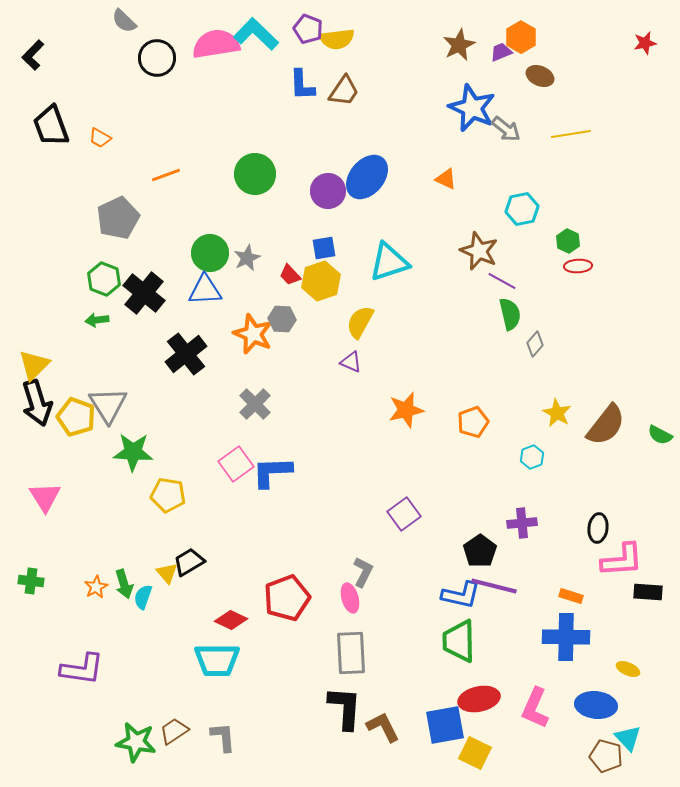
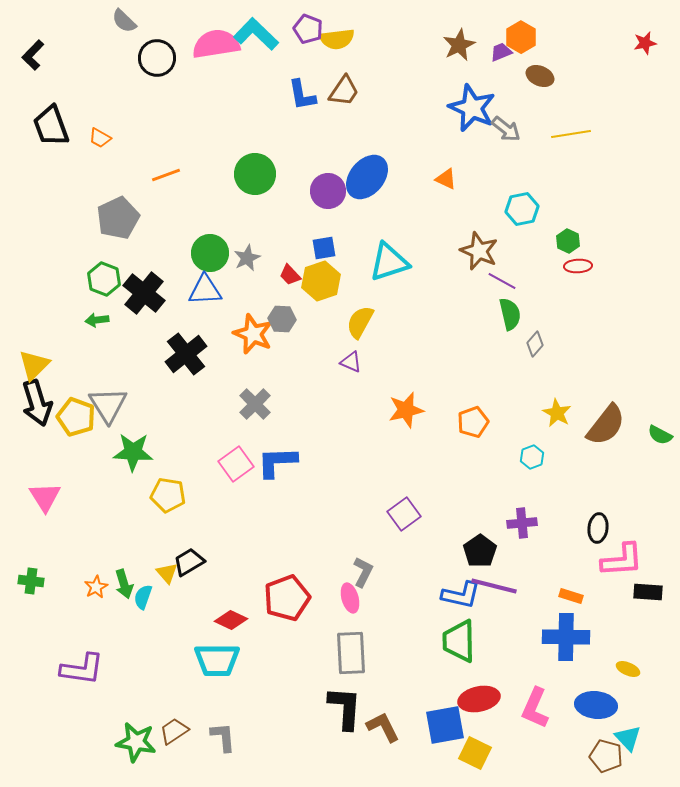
blue L-shape at (302, 85): moved 10 px down; rotated 8 degrees counterclockwise
blue L-shape at (272, 472): moved 5 px right, 10 px up
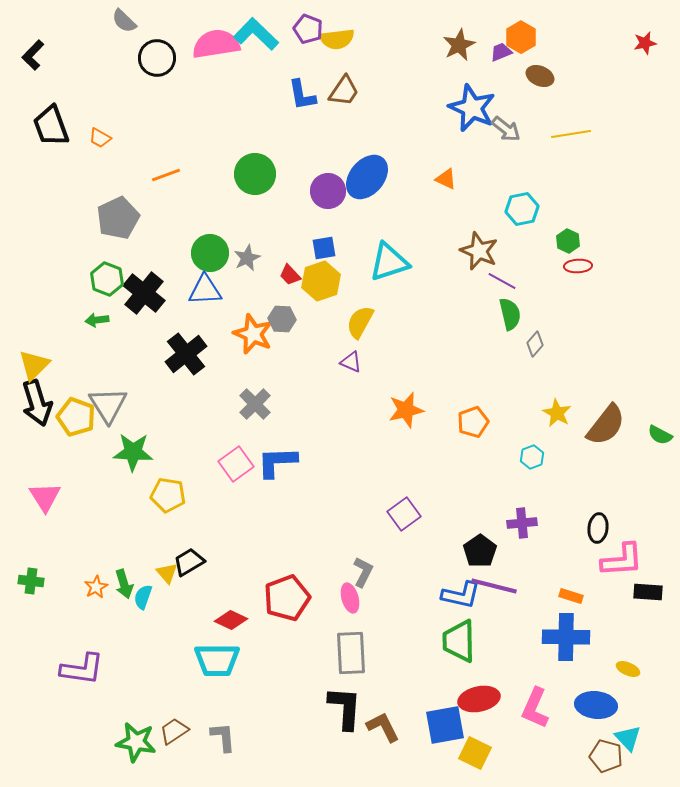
green hexagon at (104, 279): moved 3 px right
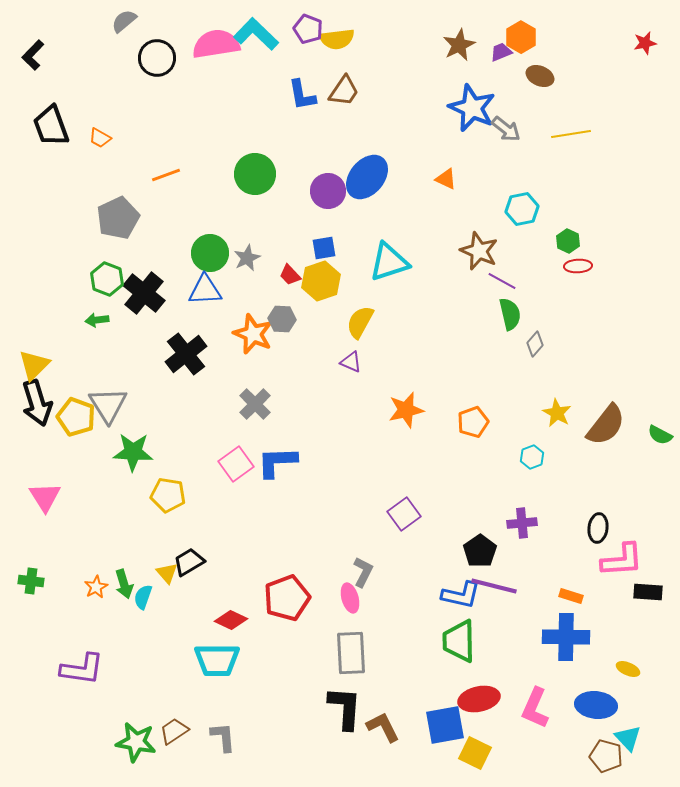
gray semicircle at (124, 21): rotated 96 degrees clockwise
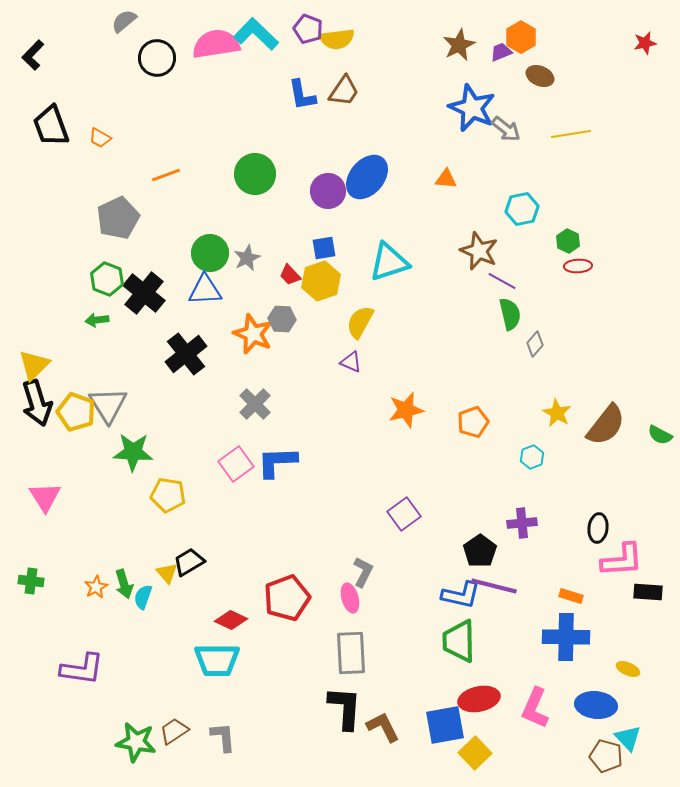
orange triangle at (446, 179): rotated 20 degrees counterclockwise
yellow pentagon at (76, 417): moved 5 px up
yellow square at (475, 753): rotated 20 degrees clockwise
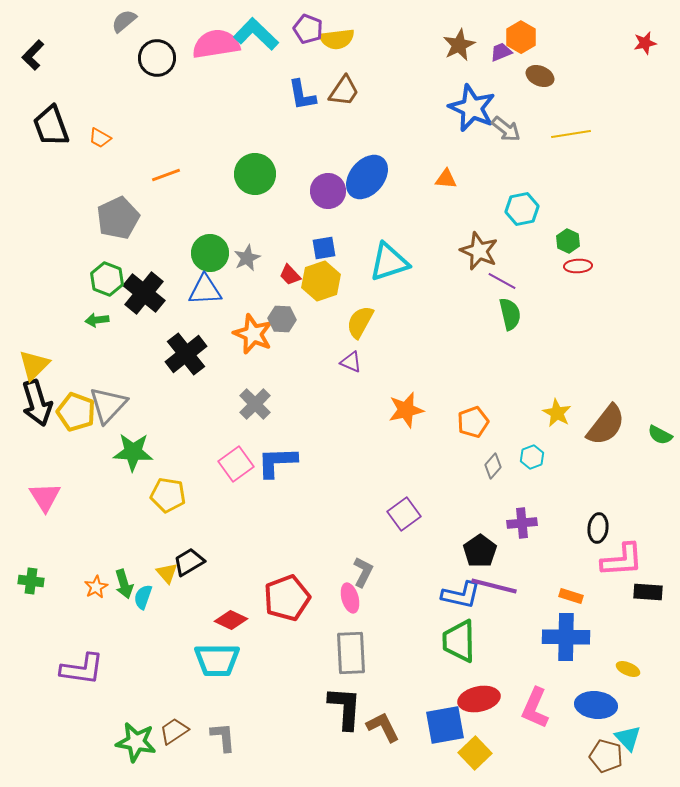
gray diamond at (535, 344): moved 42 px left, 122 px down
gray triangle at (108, 405): rotated 15 degrees clockwise
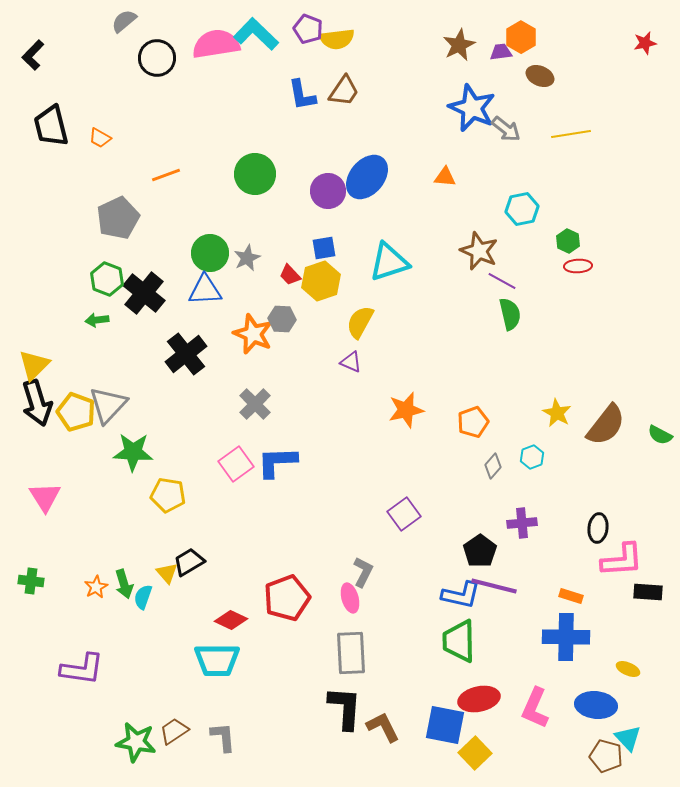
purple trapezoid at (501, 52): rotated 15 degrees clockwise
black trapezoid at (51, 126): rotated 6 degrees clockwise
orange triangle at (446, 179): moved 1 px left, 2 px up
blue square at (445, 725): rotated 21 degrees clockwise
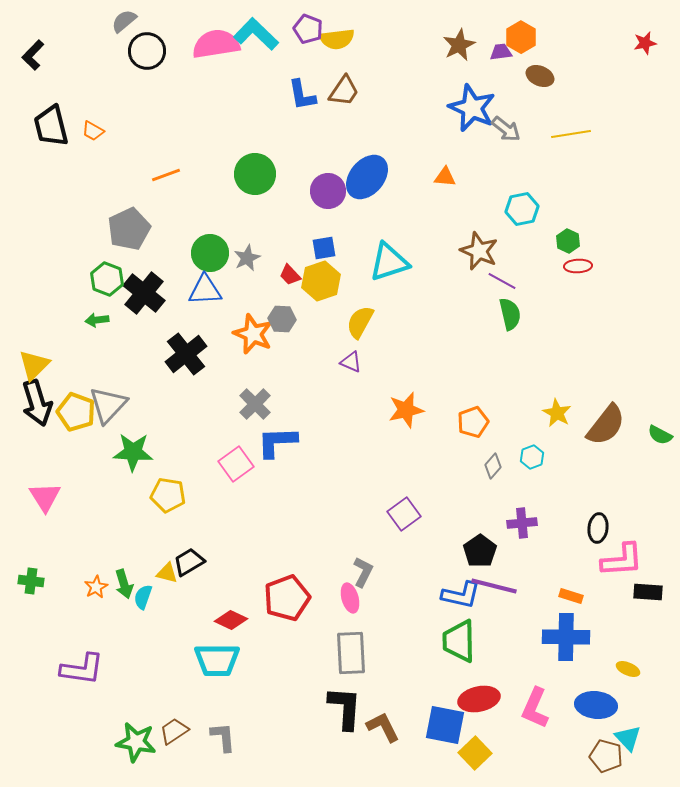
black circle at (157, 58): moved 10 px left, 7 px up
orange trapezoid at (100, 138): moved 7 px left, 7 px up
gray pentagon at (118, 218): moved 11 px right, 11 px down
blue L-shape at (277, 462): moved 20 px up
yellow triangle at (167, 573): rotated 35 degrees counterclockwise
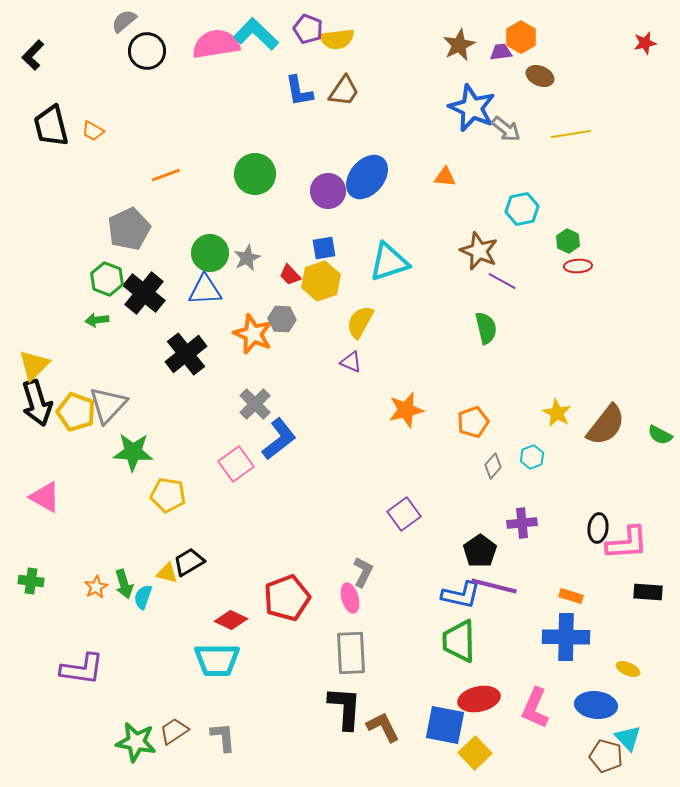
blue L-shape at (302, 95): moved 3 px left, 4 px up
green semicircle at (510, 314): moved 24 px left, 14 px down
blue L-shape at (277, 442): moved 2 px right, 3 px up; rotated 144 degrees clockwise
pink triangle at (45, 497): rotated 28 degrees counterclockwise
pink L-shape at (622, 560): moved 5 px right, 17 px up
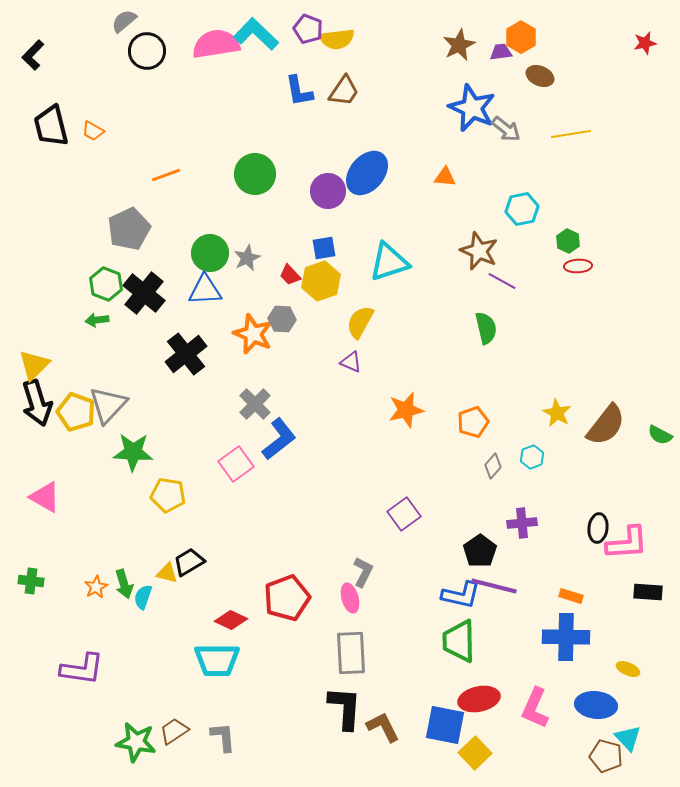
blue ellipse at (367, 177): moved 4 px up
green hexagon at (107, 279): moved 1 px left, 5 px down
